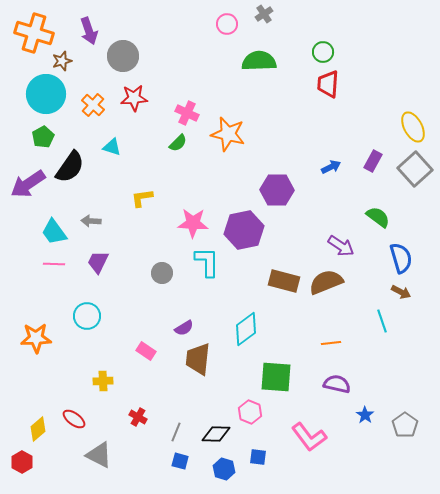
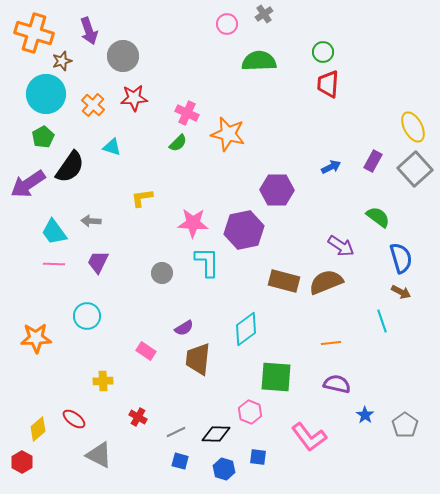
gray line at (176, 432): rotated 42 degrees clockwise
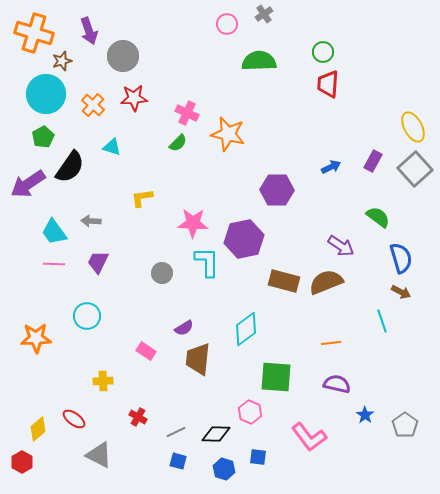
purple hexagon at (244, 230): moved 9 px down
blue square at (180, 461): moved 2 px left
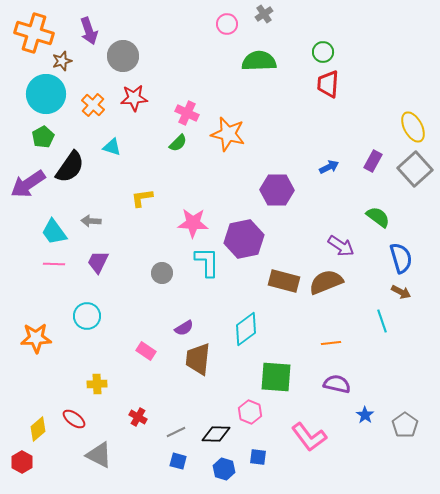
blue arrow at (331, 167): moved 2 px left
yellow cross at (103, 381): moved 6 px left, 3 px down
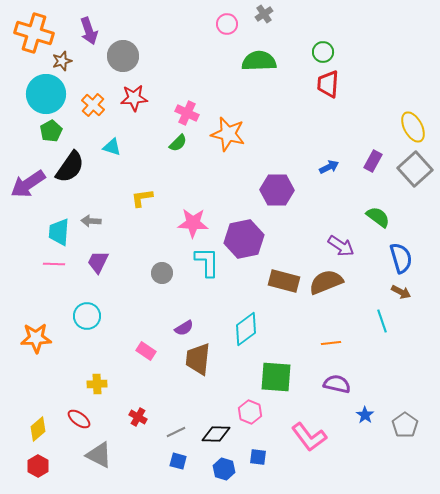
green pentagon at (43, 137): moved 8 px right, 6 px up
cyan trapezoid at (54, 232): moved 5 px right; rotated 40 degrees clockwise
red ellipse at (74, 419): moved 5 px right
red hexagon at (22, 462): moved 16 px right, 4 px down
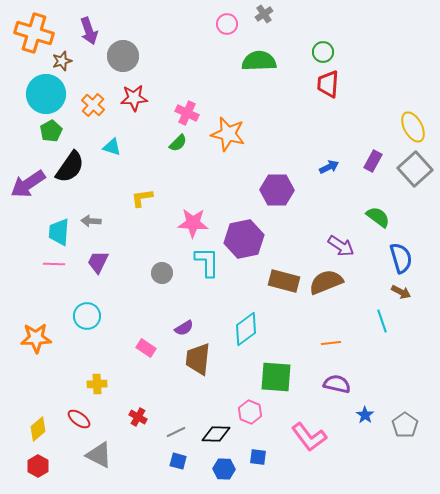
pink rectangle at (146, 351): moved 3 px up
blue hexagon at (224, 469): rotated 15 degrees counterclockwise
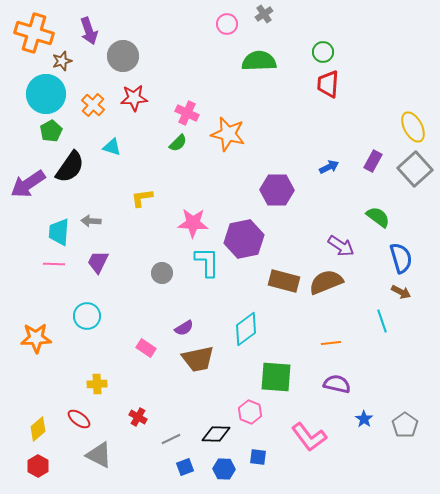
brown trapezoid at (198, 359): rotated 108 degrees counterclockwise
blue star at (365, 415): moved 1 px left, 4 px down
gray line at (176, 432): moved 5 px left, 7 px down
blue square at (178, 461): moved 7 px right, 6 px down; rotated 36 degrees counterclockwise
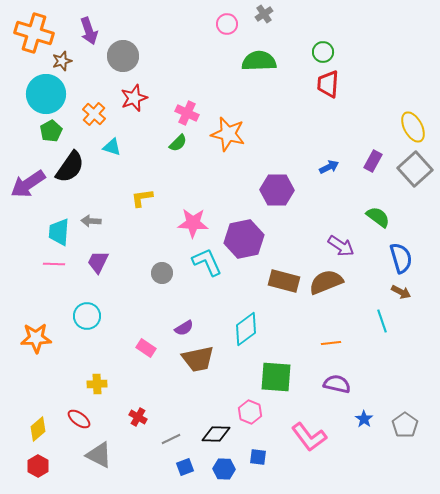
red star at (134, 98): rotated 16 degrees counterclockwise
orange cross at (93, 105): moved 1 px right, 9 px down
cyan L-shape at (207, 262): rotated 24 degrees counterclockwise
